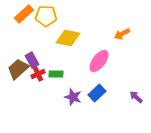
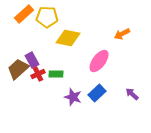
yellow pentagon: moved 1 px right, 1 px down
purple arrow: moved 4 px left, 3 px up
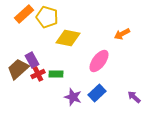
yellow pentagon: rotated 15 degrees clockwise
purple arrow: moved 2 px right, 3 px down
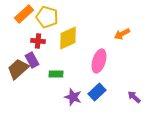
yellow diamond: rotated 35 degrees counterclockwise
pink ellipse: rotated 20 degrees counterclockwise
red cross: moved 33 px up; rotated 32 degrees clockwise
blue rectangle: moved 1 px up
